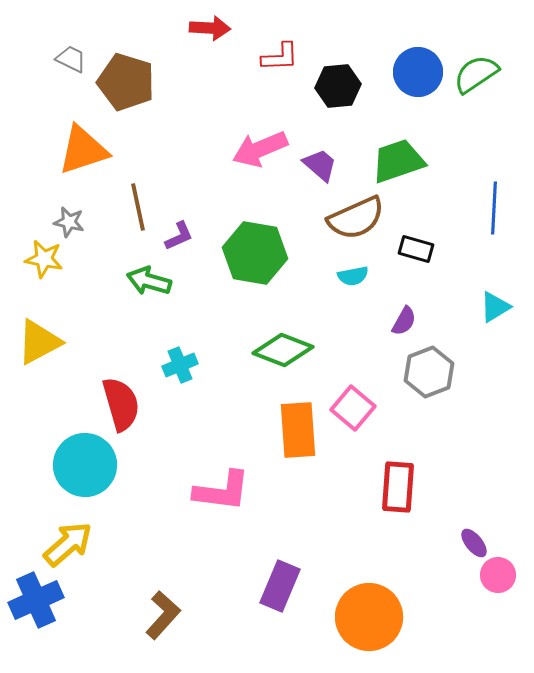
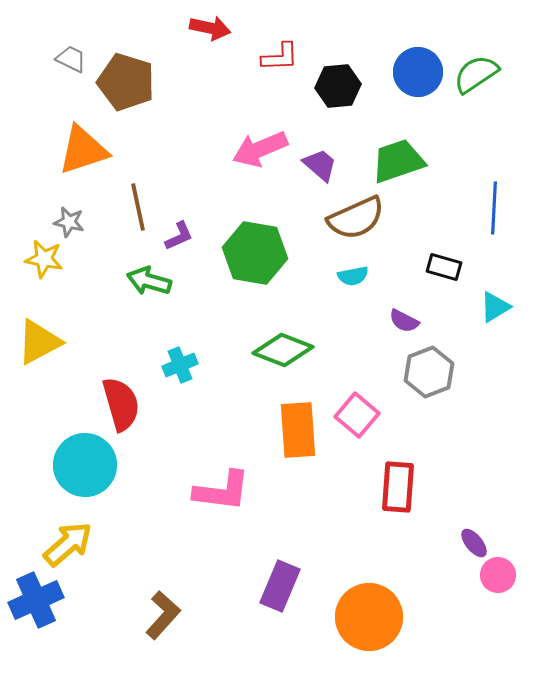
red arrow: rotated 9 degrees clockwise
black rectangle: moved 28 px right, 18 px down
purple semicircle: rotated 88 degrees clockwise
pink square: moved 4 px right, 7 px down
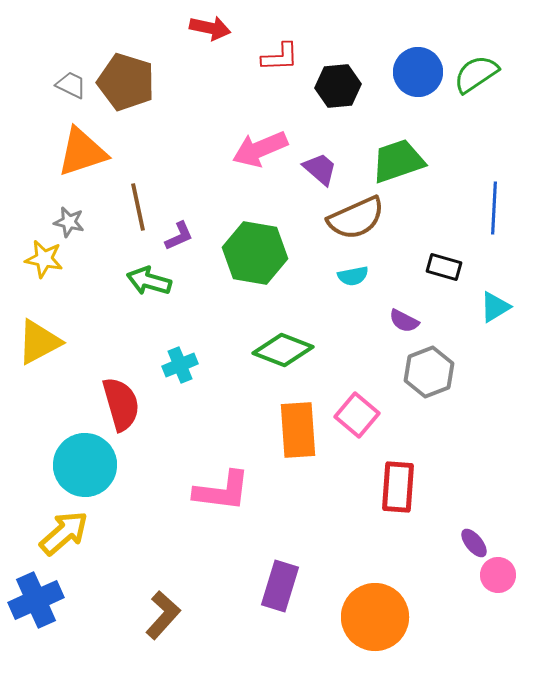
gray trapezoid: moved 26 px down
orange triangle: moved 1 px left, 2 px down
purple trapezoid: moved 4 px down
yellow arrow: moved 4 px left, 11 px up
purple rectangle: rotated 6 degrees counterclockwise
orange circle: moved 6 px right
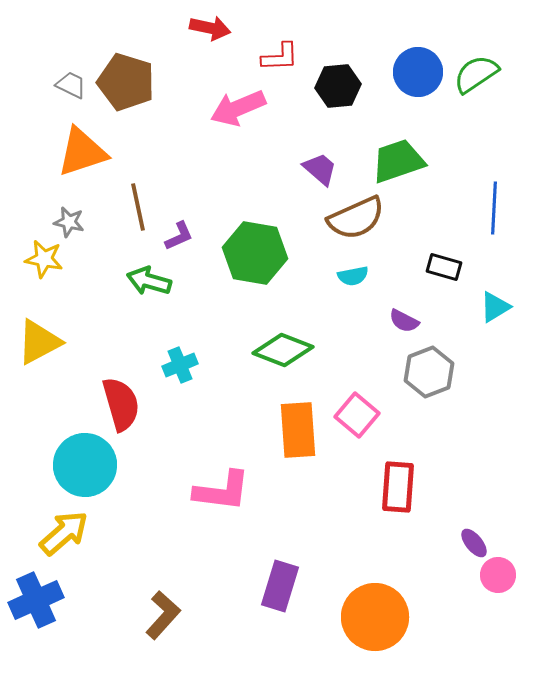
pink arrow: moved 22 px left, 41 px up
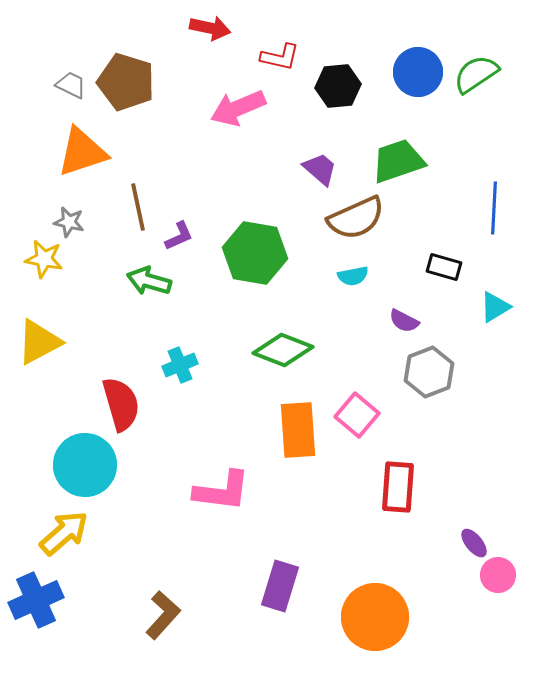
red L-shape: rotated 15 degrees clockwise
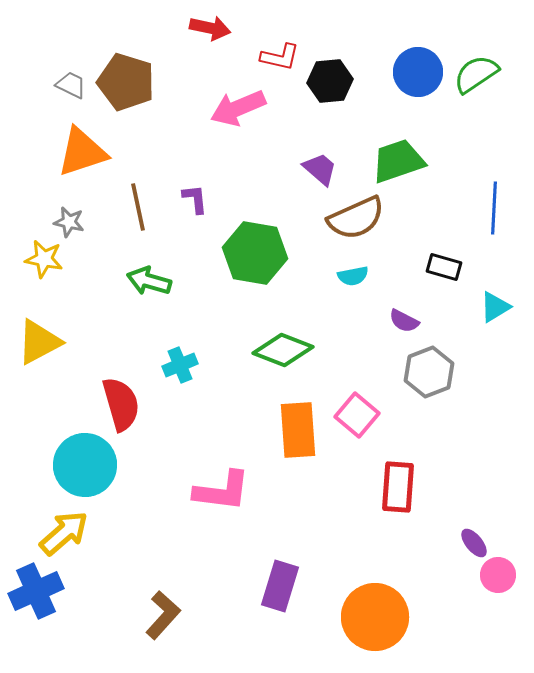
black hexagon: moved 8 px left, 5 px up
purple L-shape: moved 16 px right, 37 px up; rotated 72 degrees counterclockwise
blue cross: moved 9 px up
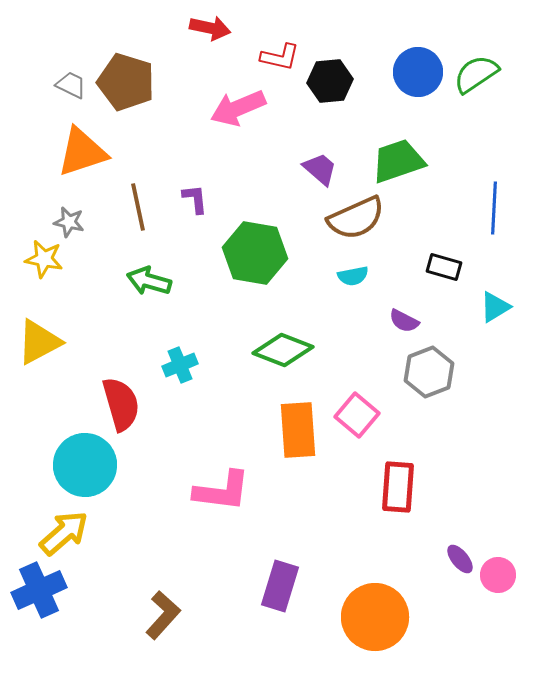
purple ellipse: moved 14 px left, 16 px down
blue cross: moved 3 px right, 1 px up
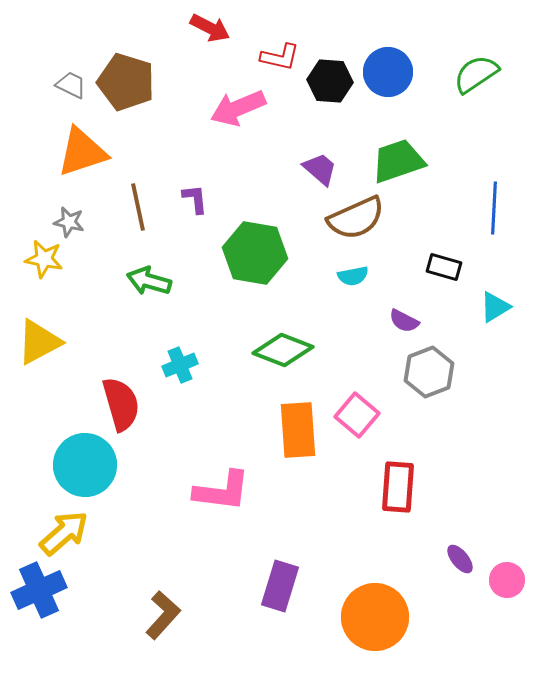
red arrow: rotated 15 degrees clockwise
blue circle: moved 30 px left
black hexagon: rotated 9 degrees clockwise
pink circle: moved 9 px right, 5 px down
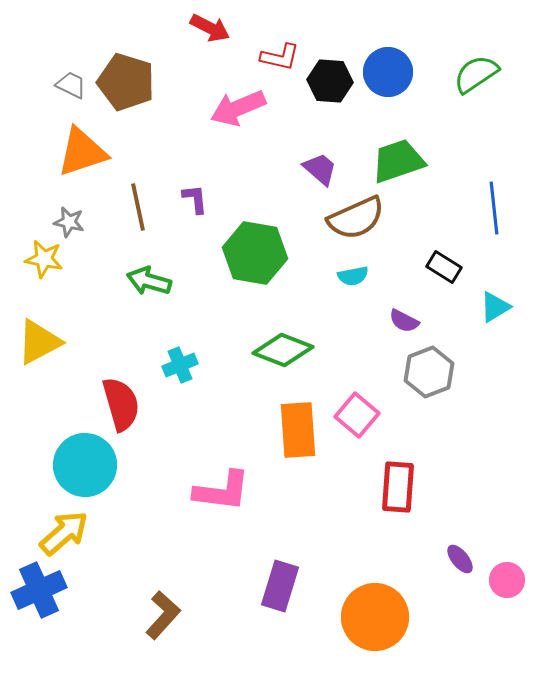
blue line: rotated 9 degrees counterclockwise
black rectangle: rotated 16 degrees clockwise
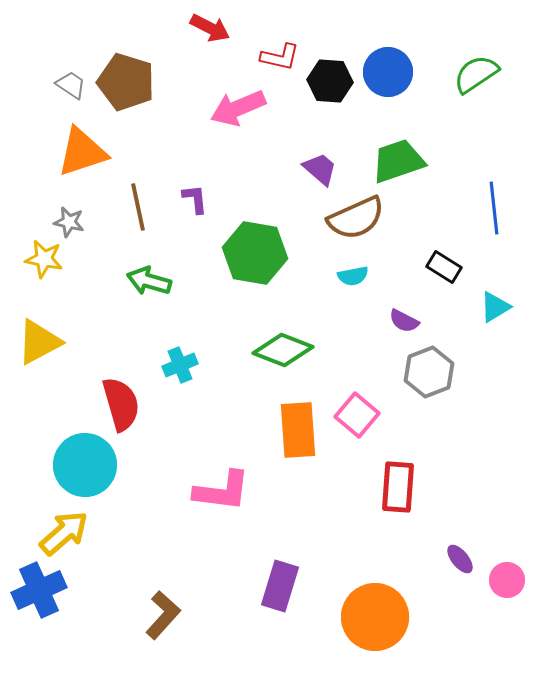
gray trapezoid: rotated 8 degrees clockwise
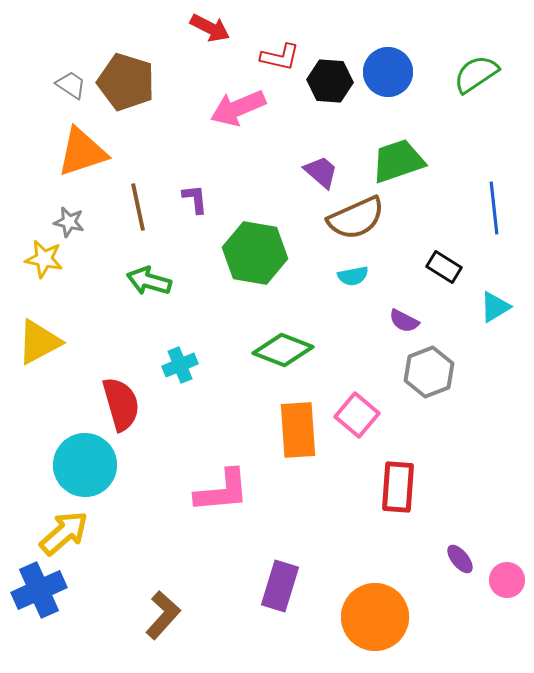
purple trapezoid: moved 1 px right, 3 px down
pink L-shape: rotated 12 degrees counterclockwise
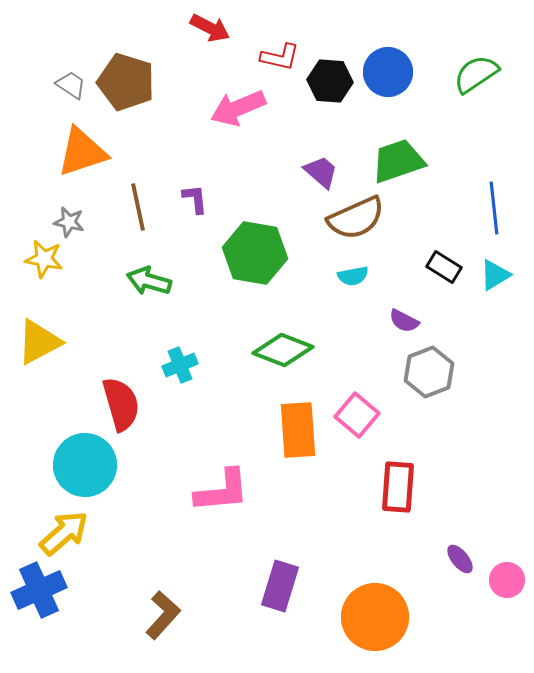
cyan triangle: moved 32 px up
